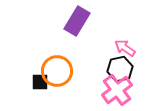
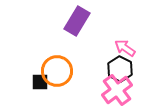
black hexagon: rotated 20 degrees counterclockwise
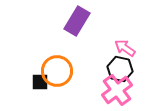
black hexagon: rotated 15 degrees counterclockwise
